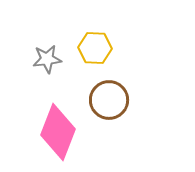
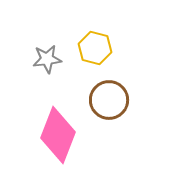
yellow hexagon: rotated 12 degrees clockwise
pink diamond: moved 3 px down
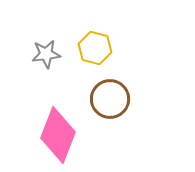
gray star: moved 1 px left, 5 px up
brown circle: moved 1 px right, 1 px up
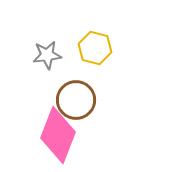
gray star: moved 1 px right, 1 px down
brown circle: moved 34 px left, 1 px down
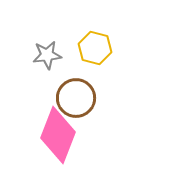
brown circle: moved 2 px up
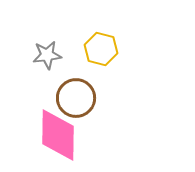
yellow hexagon: moved 6 px right, 1 px down
pink diamond: rotated 20 degrees counterclockwise
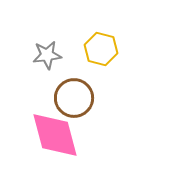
brown circle: moved 2 px left
pink diamond: moved 3 px left; rotated 16 degrees counterclockwise
